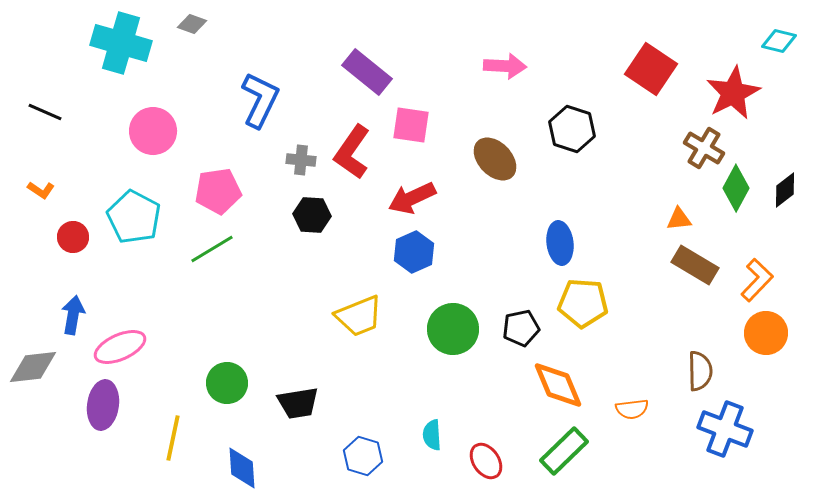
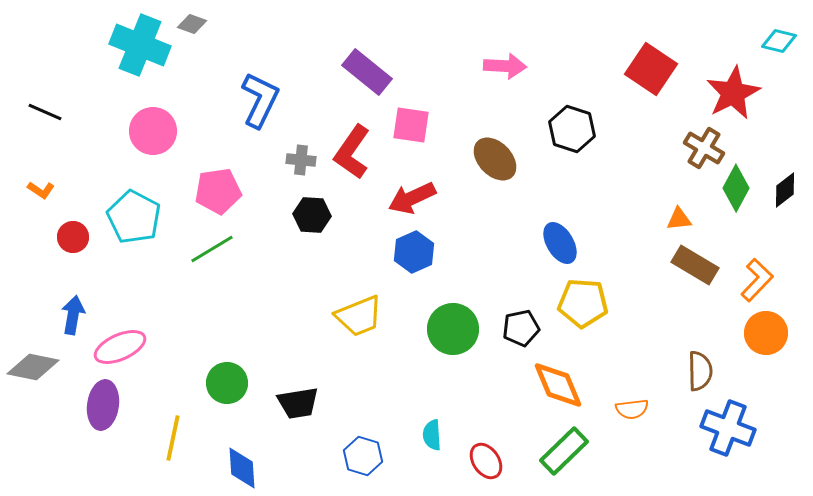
cyan cross at (121, 43): moved 19 px right, 2 px down; rotated 6 degrees clockwise
blue ellipse at (560, 243): rotated 24 degrees counterclockwise
gray diamond at (33, 367): rotated 18 degrees clockwise
blue cross at (725, 429): moved 3 px right, 1 px up
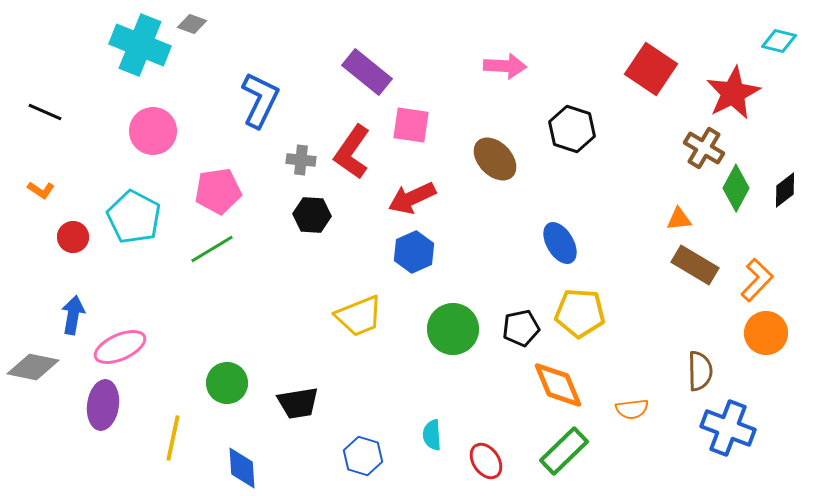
yellow pentagon at (583, 303): moved 3 px left, 10 px down
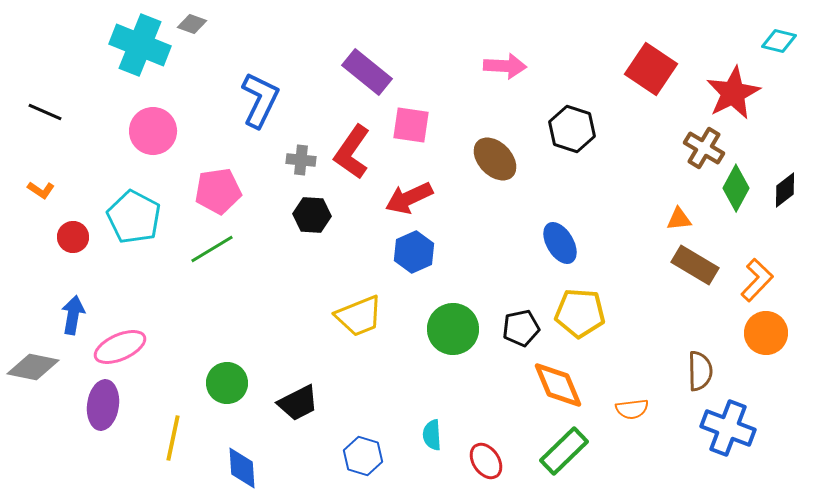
red arrow at (412, 198): moved 3 px left
black trapezoid at (298, 403): rotated 18 degrees counterclockwise
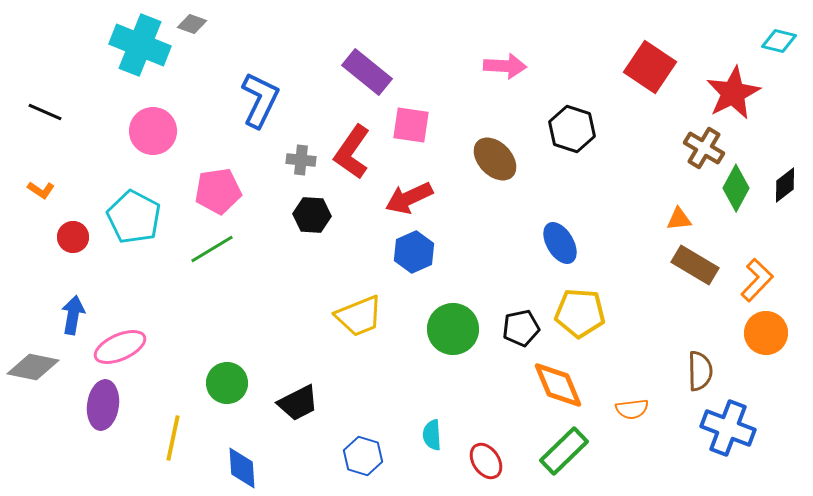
red square at (651, 69): moved 1 px left, 2 px up
black diamond at (785, 190): moved 5 px up
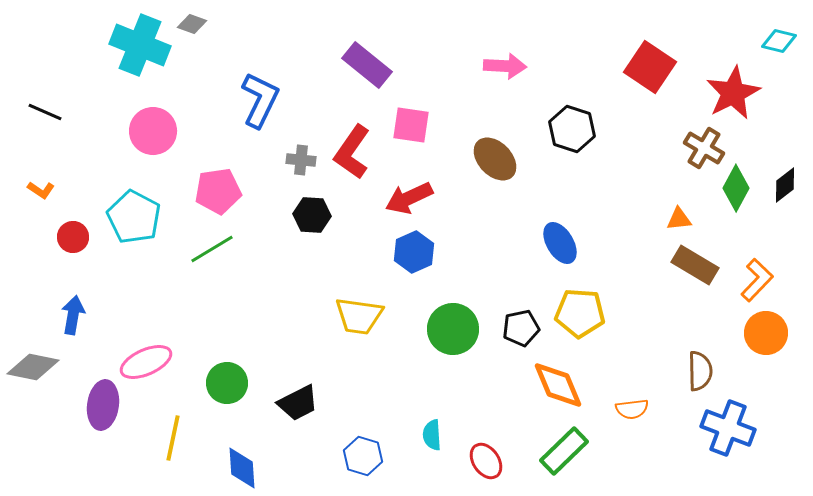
purple rectangle at (367, 72): moved 7 px up
yellow trapezoid at (359, 316): rotated 30 degrees clockwise
pink ellipse at (120, 347): moved 26 px right, 15 px down
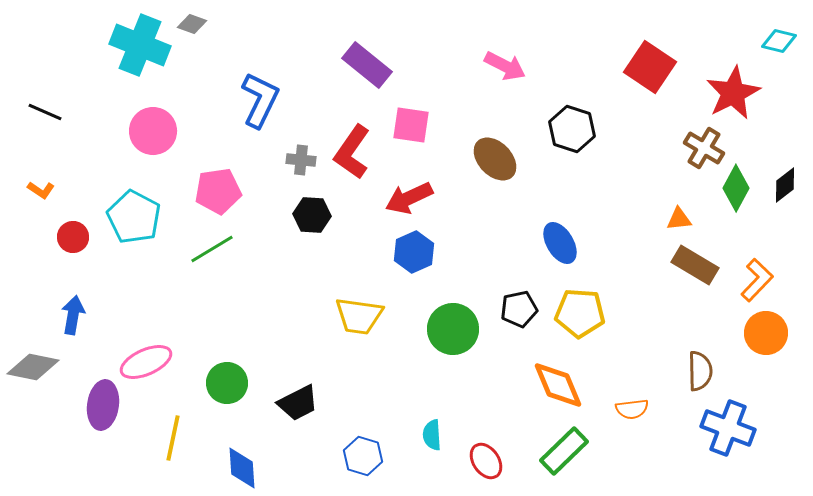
pink arrow at (505, 66): rotated 24 degrees clockwise
black pentagon at (521, 328): moved 2 px left, 19 px up
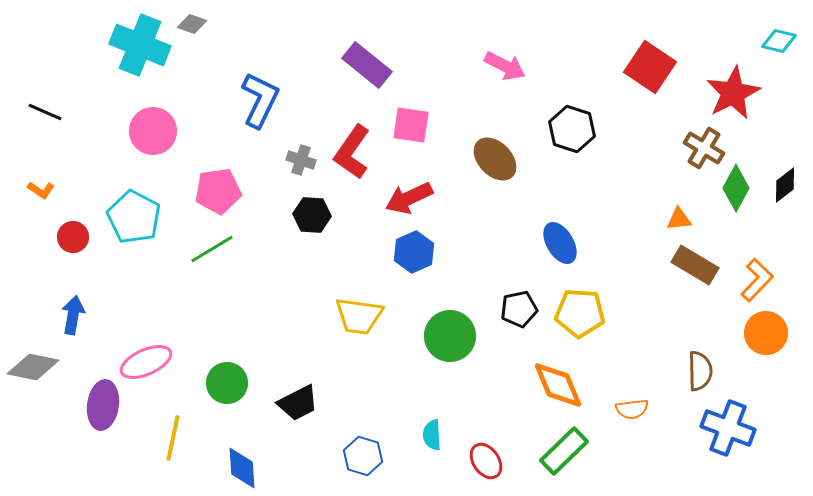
gray cross at (301, 160): rotated 12 degrees clockwise
green circle at (453, 329): moved 3 px left, 7 px down
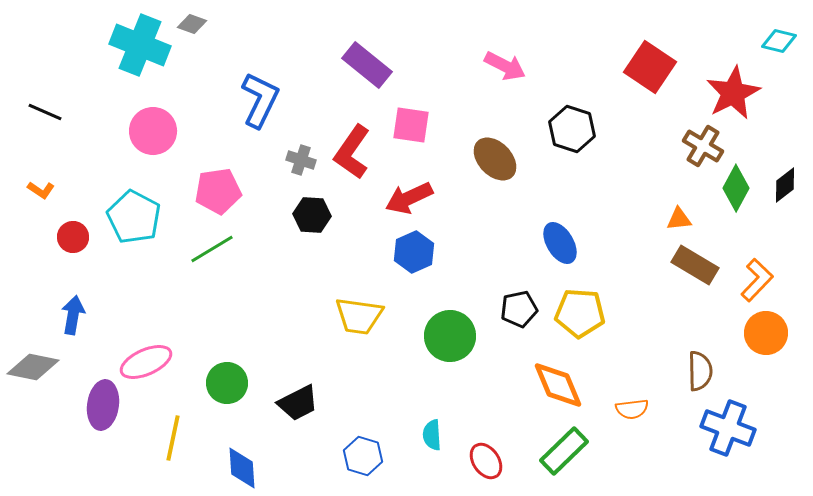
brown cross at (704, 148): moved 1 px left, 2 px up
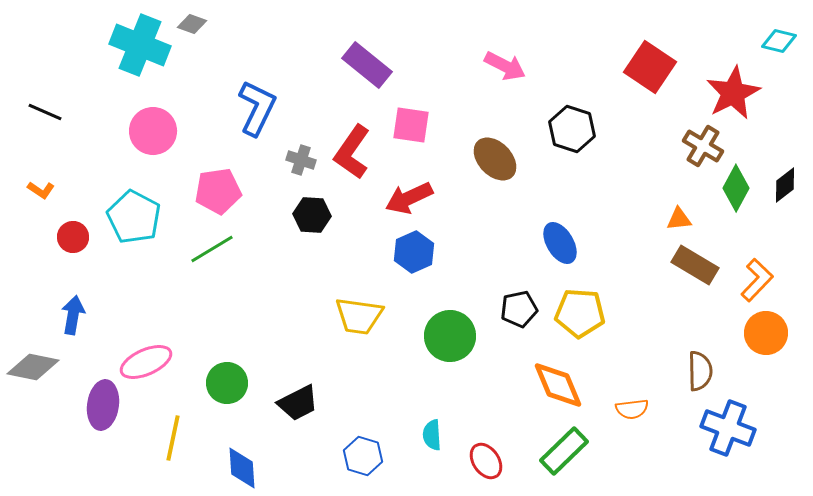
blue L-shape at (260, 100): moved 3 px left, 8 px down
